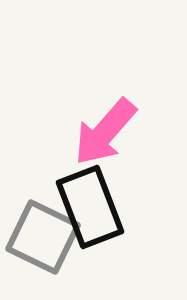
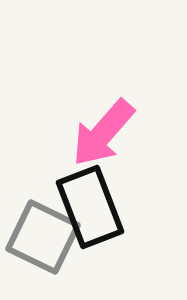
pink arrow: moved 2 px left, 1 px down
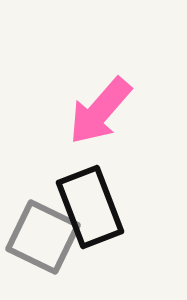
pink arrow: moved 3 px left, 22 px up
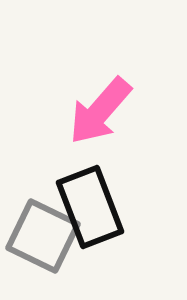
gray square: moved 1 px up
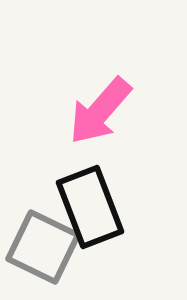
gray square: moved 11 px down
